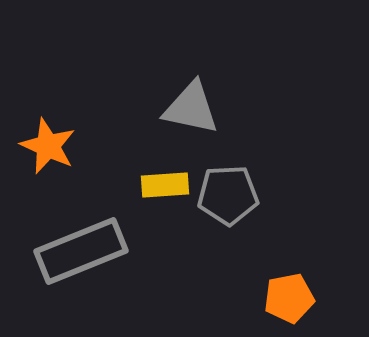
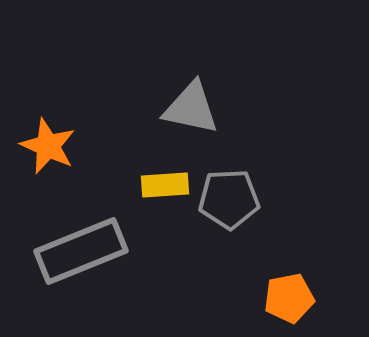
gray pentagon: moved 1 px right, 4 px down
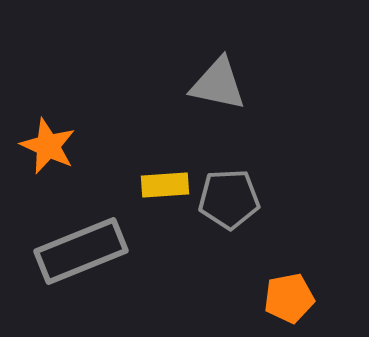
gray triangle: moved 27 px right, 24 px up
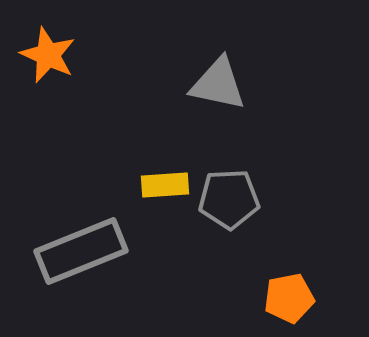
orange star: moved 91 px up
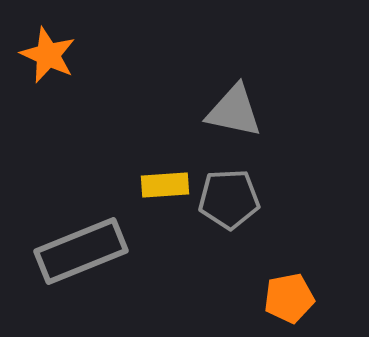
gray triangle: moved 16 px right, 27 px down
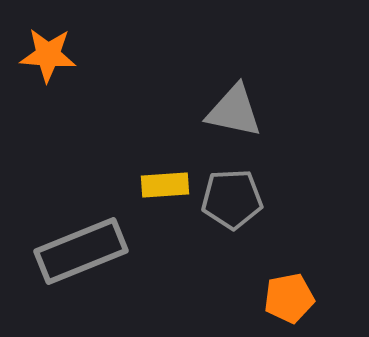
orange star: rotated 20 degrees counterclockwise
gray pentagon: moved 3 px right
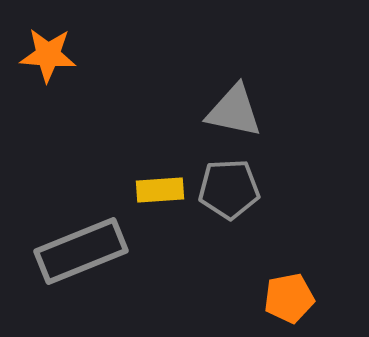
yellow rectangle: moved 5 px left, 5 px down
gray pentagon: moved 3 px left, 10 px up
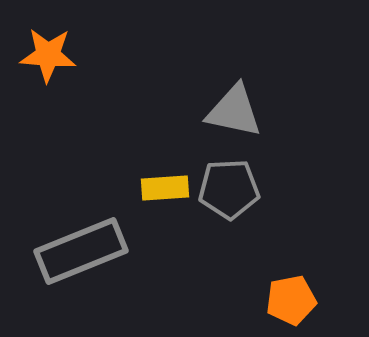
yellow rectangle: moved 5 px right, 2 px up
orange pentagon: moved 2 px right, 2 px down
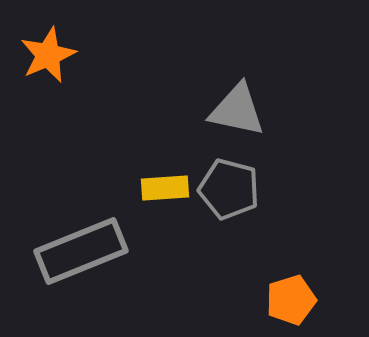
orange star: rotated 28 degrees counterclockwise
gray triangle: moved 3 px right, 1 px up
gray pentagon: rotated 18 degrees clockwise
orange pentagon: rotated 6 degrees counterclockwise
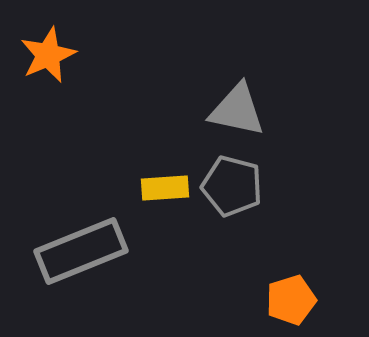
gray pentagon: moved 3 px right, 3 px up
